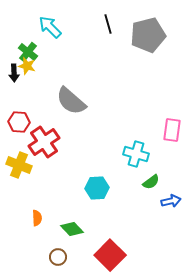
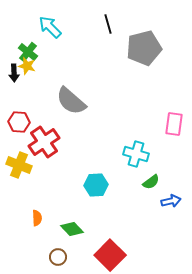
gray pentagon: moved 4 px left, 13 px down
pink rectangle: moved 2 px right, 6 px up
cyan hexagon: moved 1 px left, 3 px up
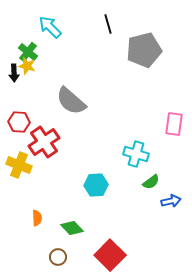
gray pentagon: moved 2 px down
green diamond: moved 1 px up
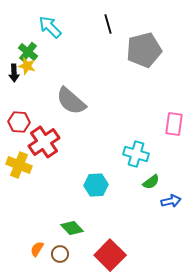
orange semicircle: moved 31 px down; rotated 147 degrees counterclockwise
brown circle: moved 2 px right, 3 px up
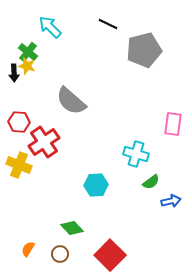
black line: rotated 48 degrees counterclockwise
pink rectangle: moved 1 px left
orange semicircle: moved 9 px left
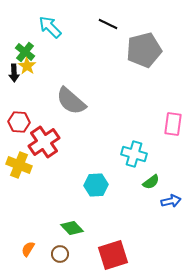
green cross: moved 3 px left
yellow star: rotated 18 degrees clockwise
cyan cross: moved 2 px left
red square: moved 3 px right; rotated 28 degrees clockwise
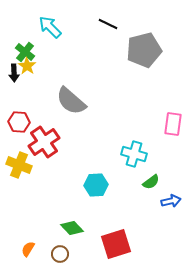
red square: moved 3 px right, 11 px up
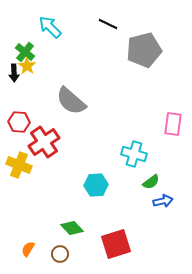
blue arrow: moved 8 px left
